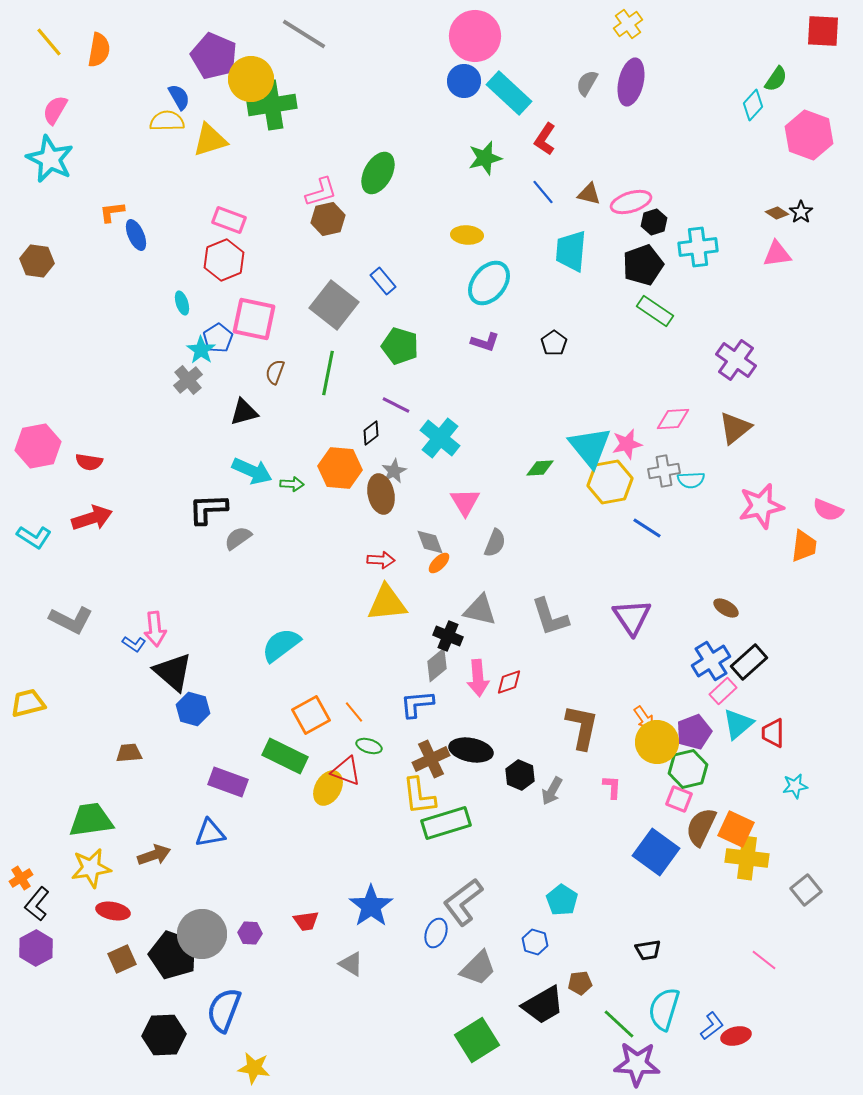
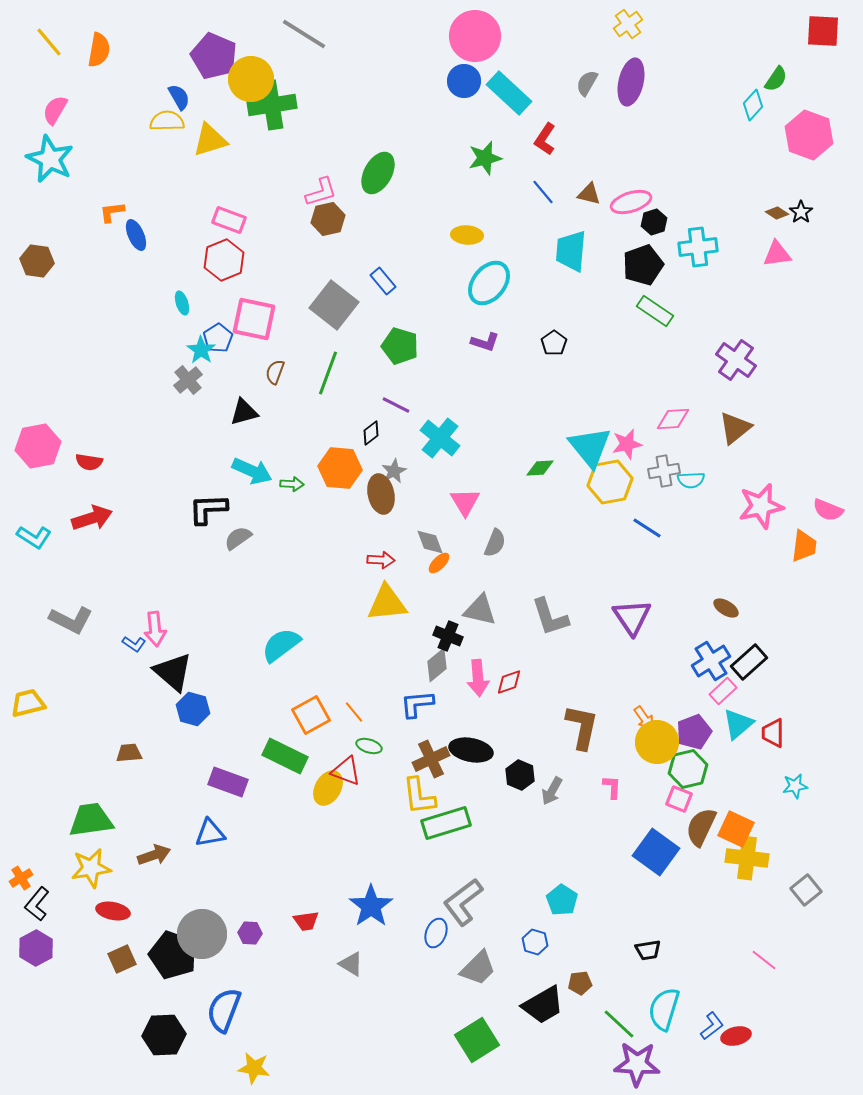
green line at (328, 373): rotated 9 degrees clockwise
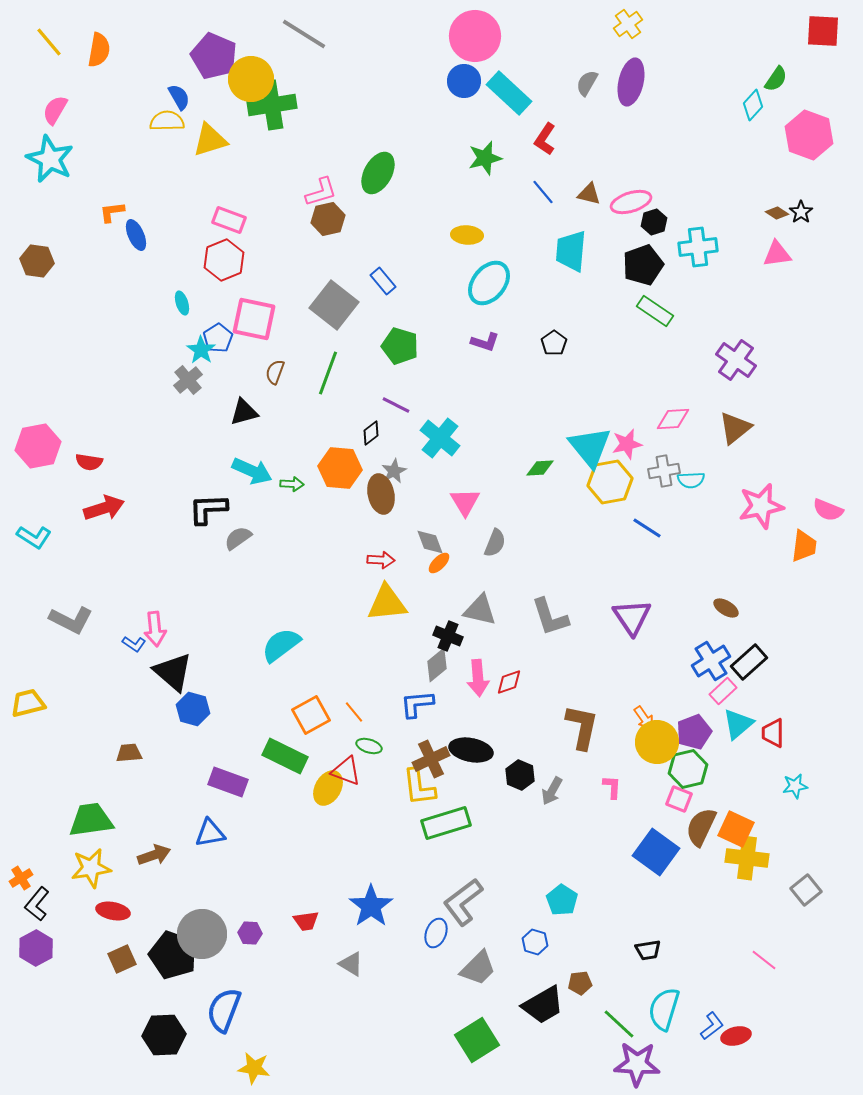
red arrow at (92, 518): moved 12 px right, 10 px up
yellow L-shape at (419, 796): moved 9 px up
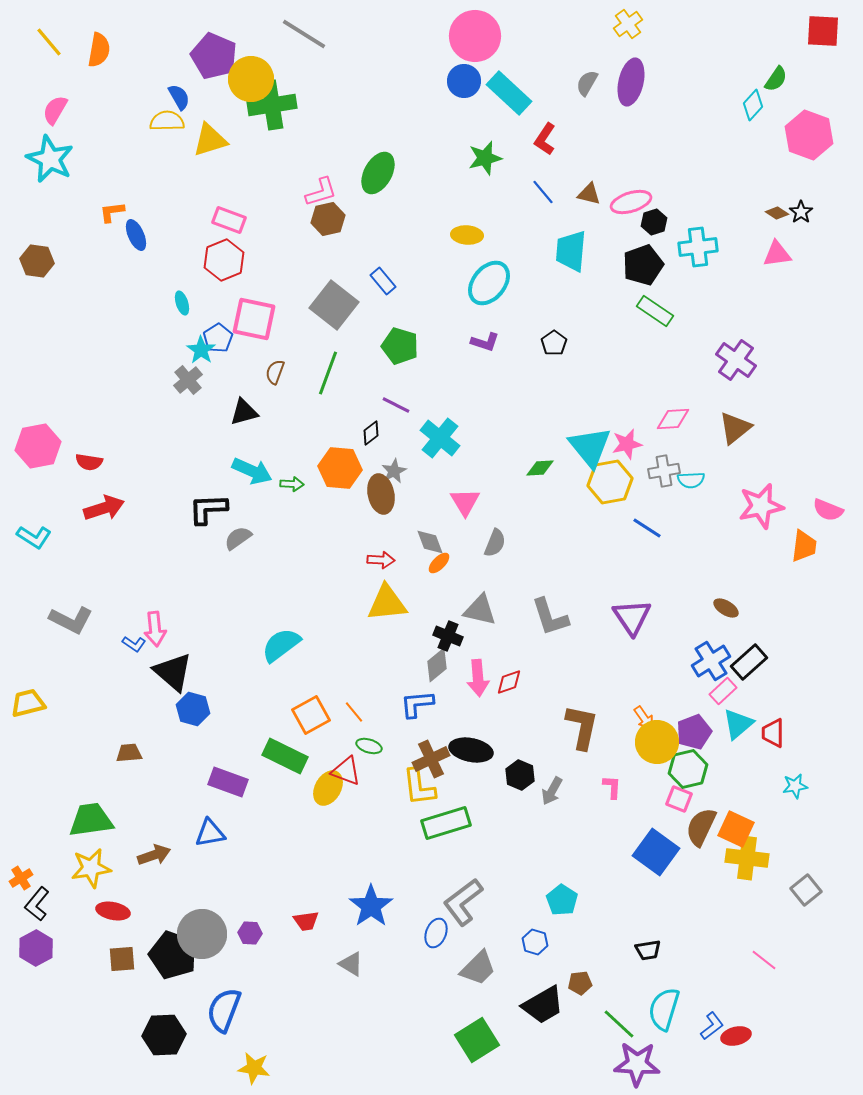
brown square at (122, 959): rotated 20 degrees clockwise
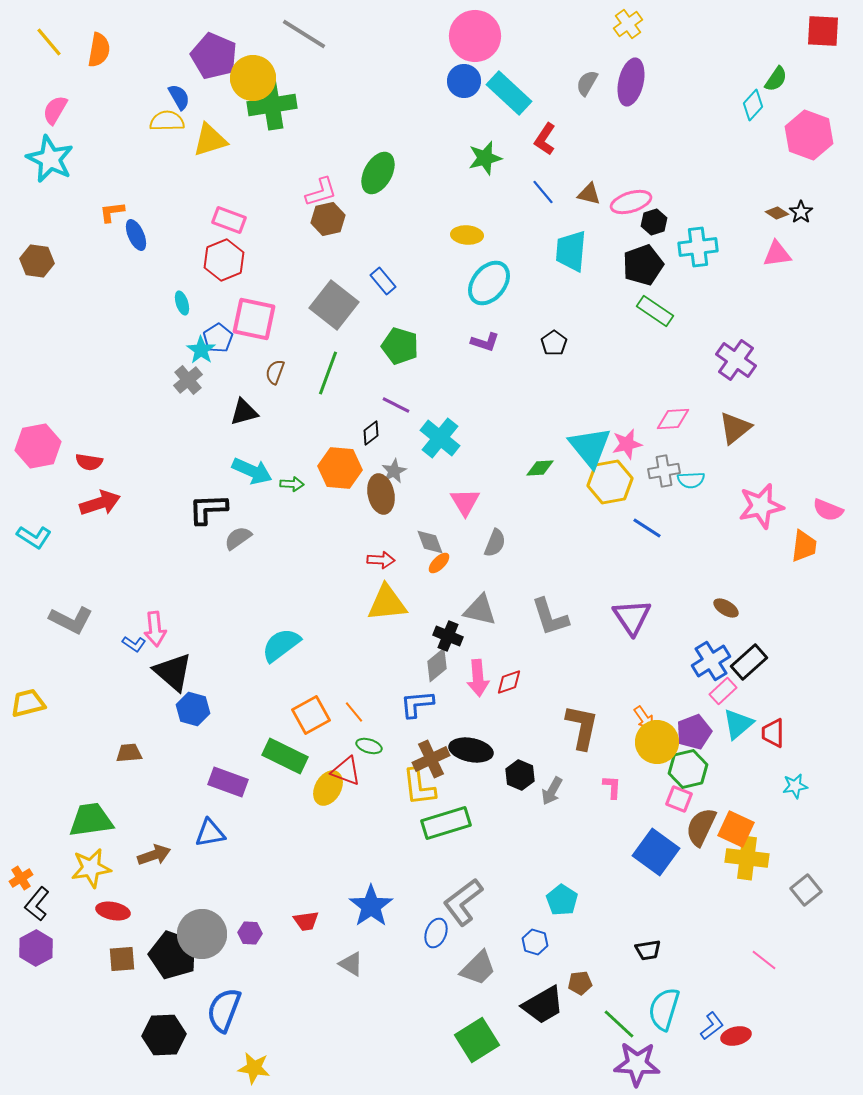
yellow circle at (251, 79): moved 2 px right, 1 px up
red arrow at (104, 508): moved 4 px left, 5 px up
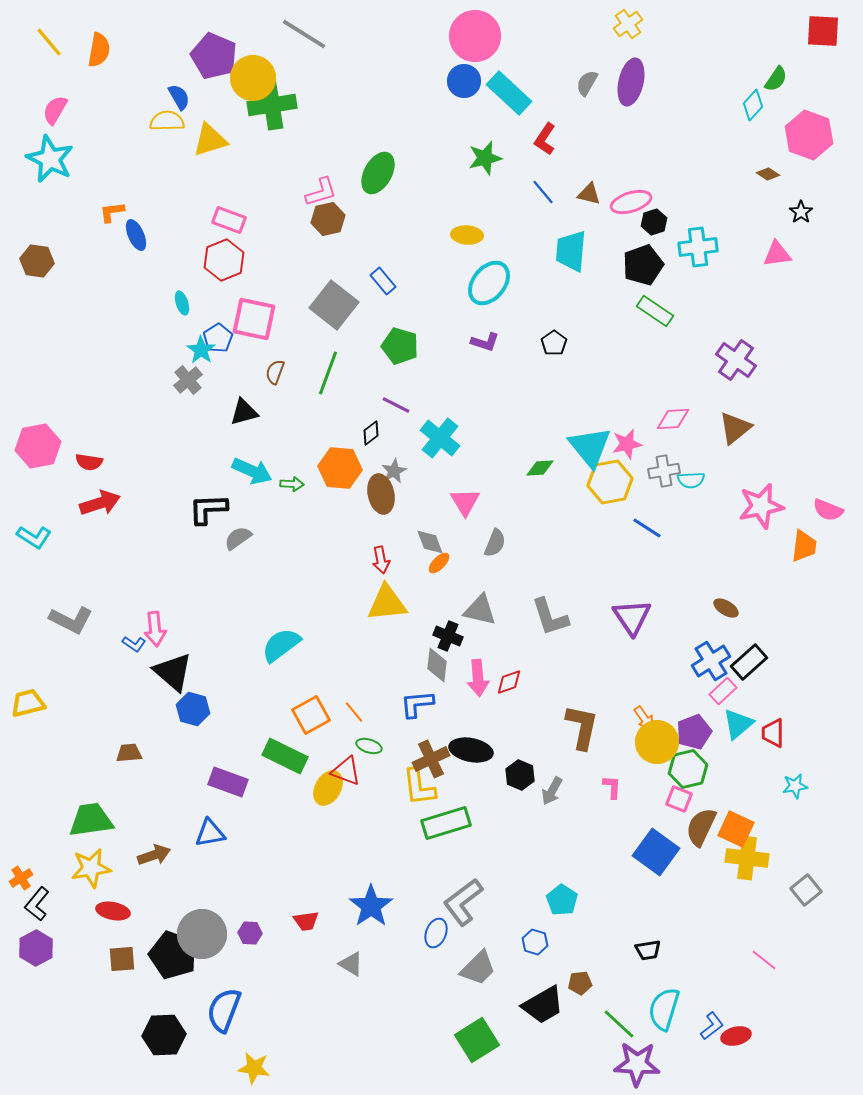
brown diamond at (777, 213): moved 9 px left, 39 px up
red arrow at (381, 560): rotated 76 degrees clockwise
gray diamond at (437, 665): rotated 44 degrees counterclockwise
